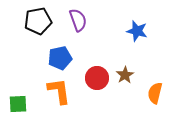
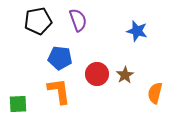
blue pentagon: rotated 20 degrees clockwise
red circle: moved 4 px up
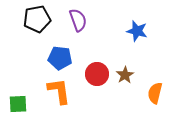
black pentagon: moved 1 px left, 2 px up
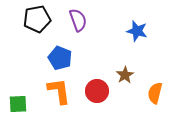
blue pentagon: rotated 15 degrees clockwise
red circle: moved 17 px down
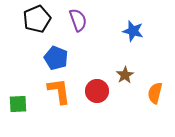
black pentagon: rotated 12 degrees counterclockwise
blue star: moved 4 px left
blue pentagon: moved 4 px left
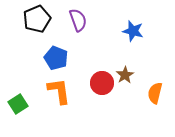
red circle: moved 5 px right, 8 px up
green square: rotated 30 degrees counterclockwise
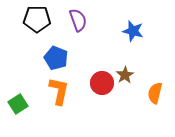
black pentagon: rotated 24 degrees clockwise
orange L-shape: rotated 20 degrees clockwise
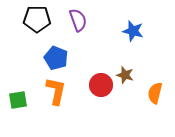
brown star: rotated 24 degrees counterclockwise
red circle: moved 1 px left, 2 px down
orange L-shape: moved 3 px left
green square: moved 4 px up; rotated 24 degrees clockwise
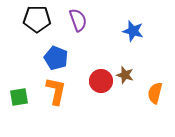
red circle: moved 4 px up
green square: moved 1 px right, 3 px up
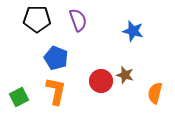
green square: rotated 18 degrees counterclockwise
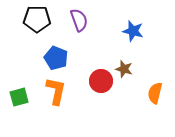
purple semicircle: moved 1 px right
brown star: moved 1 px left, 6 px up
green square: rotated 12 degrees clockwise
